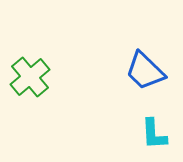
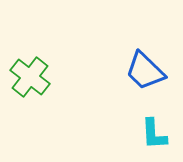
green cross: rotated 12 degrees counterclockwise
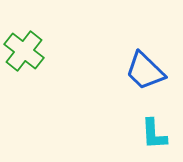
green cross: moved 6 px left, 26 px up
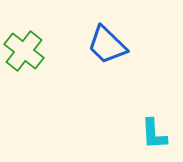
blue trapezoid: moved 38 px left, 26 px up
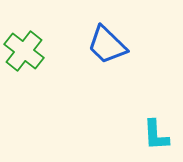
cyan L-shape: moved 2 px right, 1 px down
